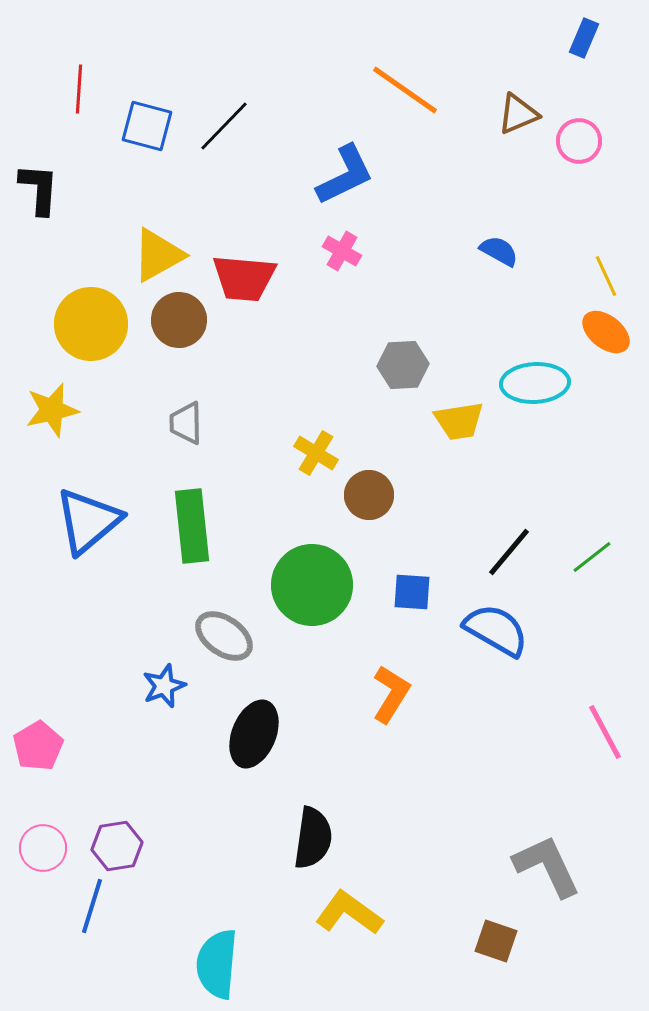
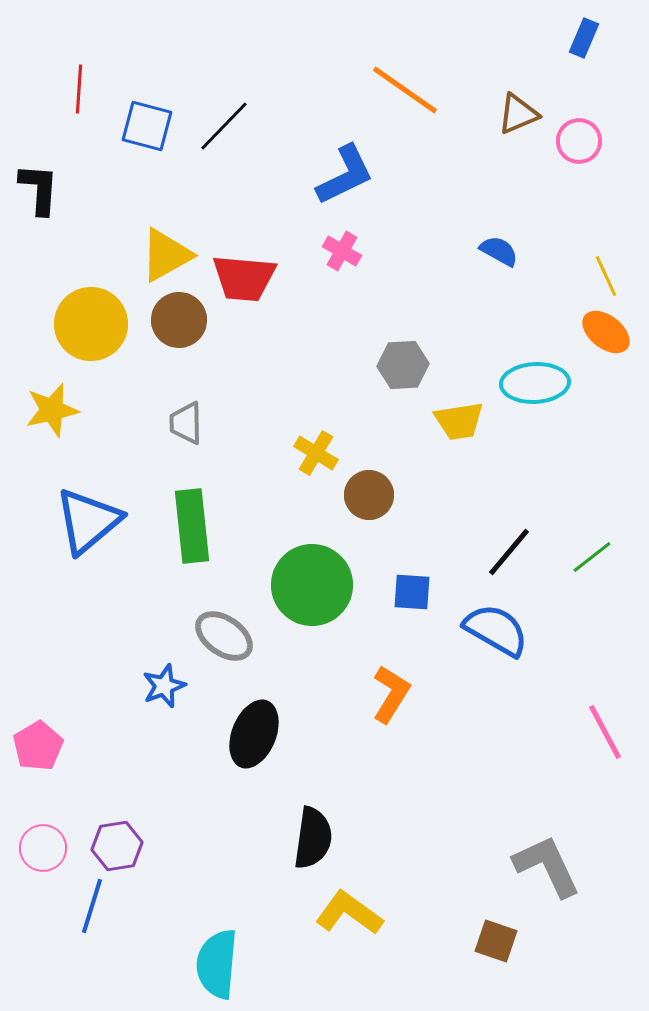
yellow triangle at (158, 255): moved 8 px right
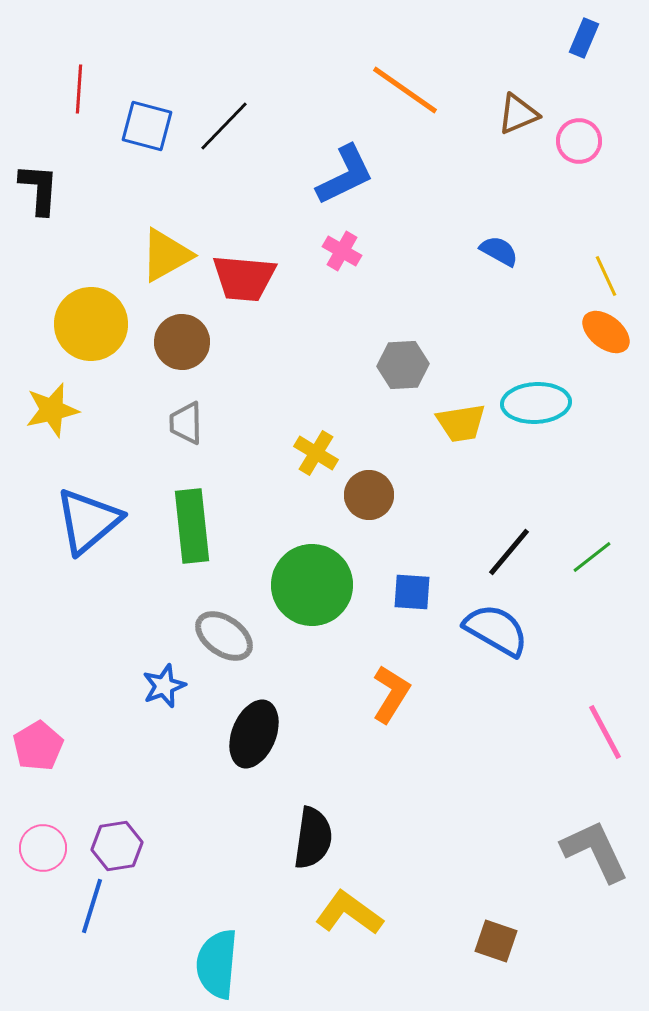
brown circle at (179, 320): moved 3 px right, 22 px down
cyan ellipse at (535, 383): moved 1 px right, 20 px down
yellow trapezoid at (459, 421): moved 2 px right, 2 px down
gray L-shape at (547, 866): moved 48 px right, 15 px up
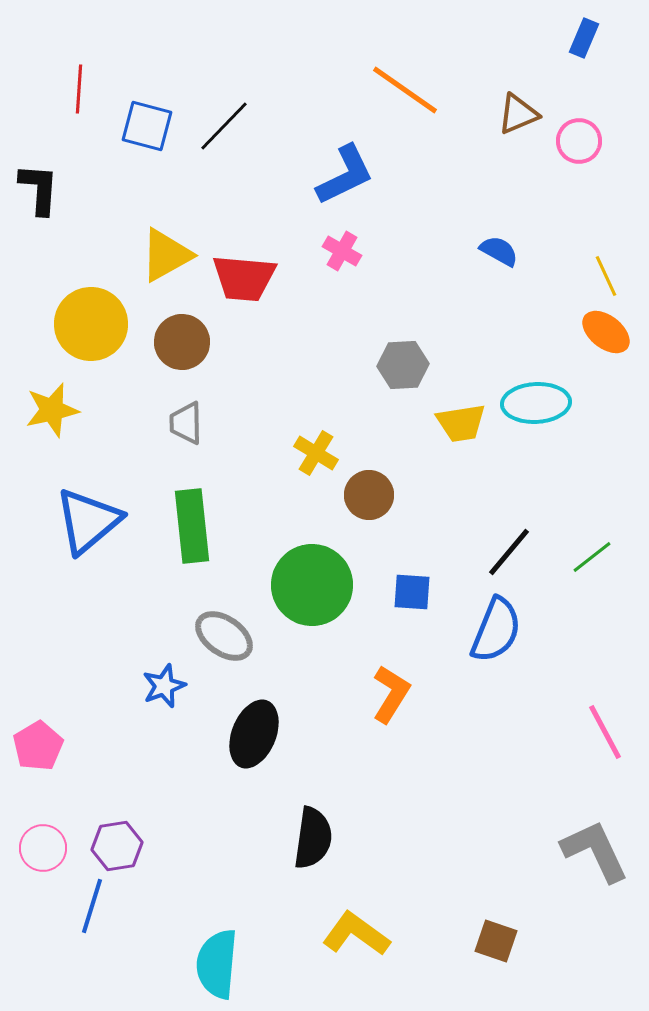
blue semicircle at (496, 630): rotated 82 degrees clockwise
yellow L-shape at (349, 913): moved 7 px right, 21 px down
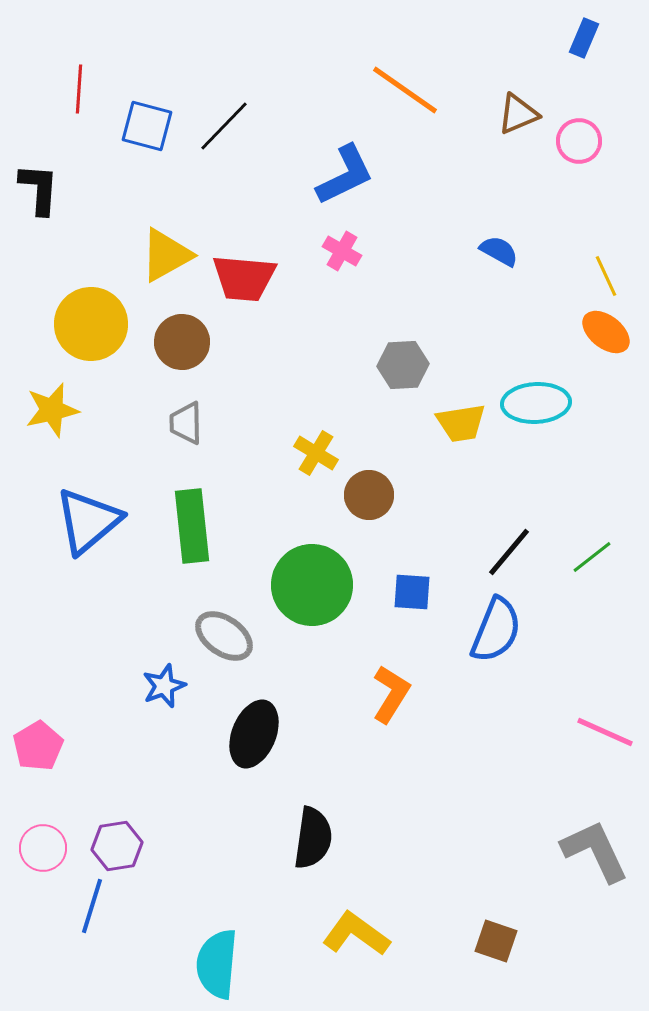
pink line at (605, 732): rotated 38 degrees counterclockwise
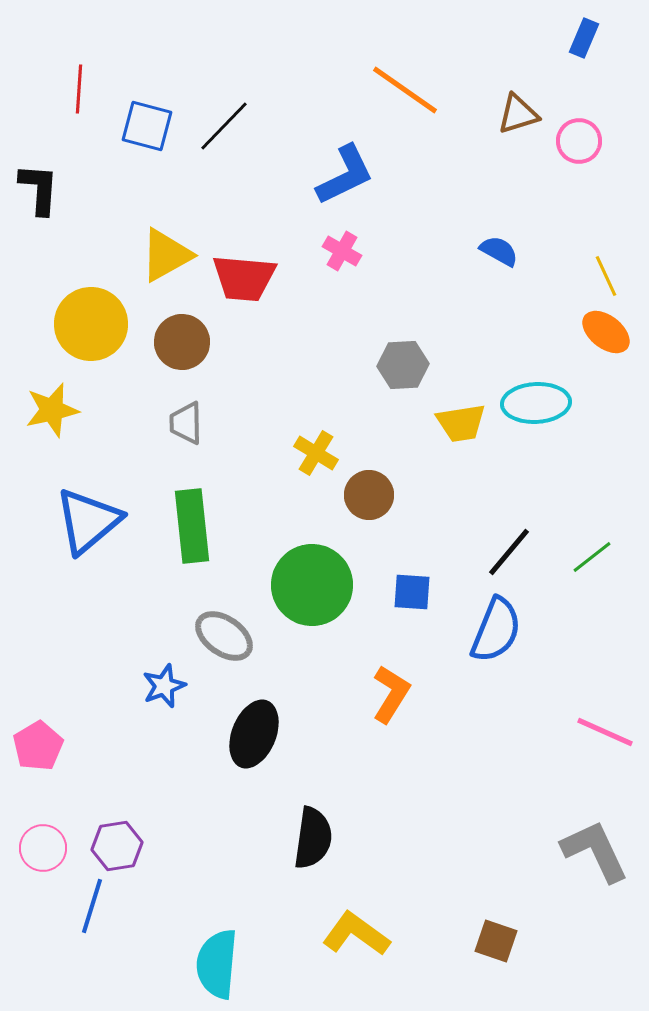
brown triangle at (518, 114): rotated 6 degrees clockwise
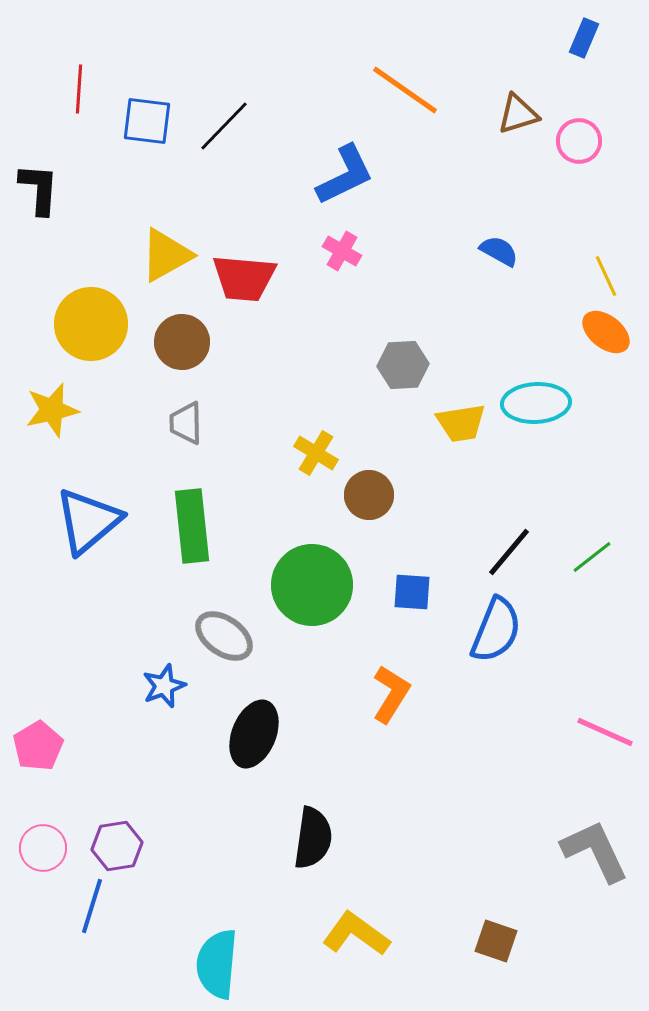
blue square at (147, 126): moved 5 px up; rotated 8 degrees counterclockwise
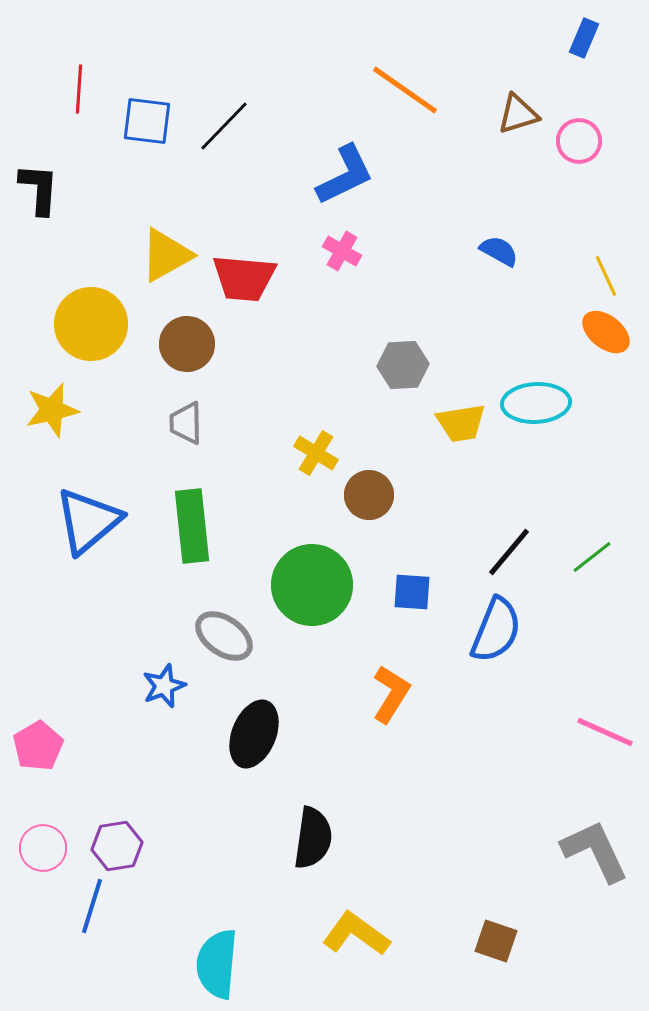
brown circle at (182, 342): moved 5 px right, 2 px down
